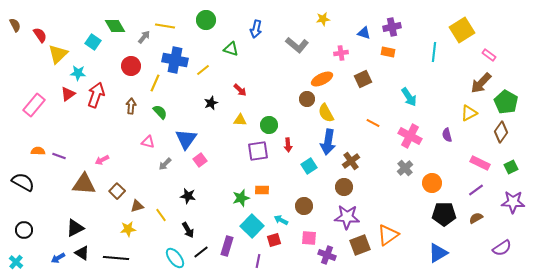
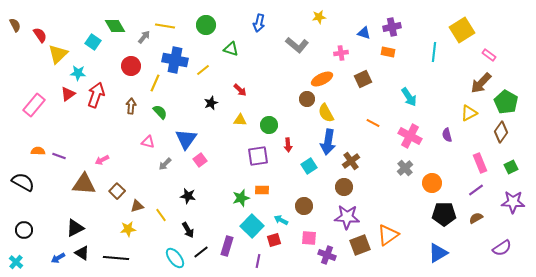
yellow star at (323, 19): moved 4 px left, 2 px up
green circle at (206, 20): moved 5 px down
blue arrow at (256, 29): moved 3 px right, 6 px up
purple square at (258, 151): moved 5 px down
pink rectangle at (480, 163): rotated 42 degrees clockwise
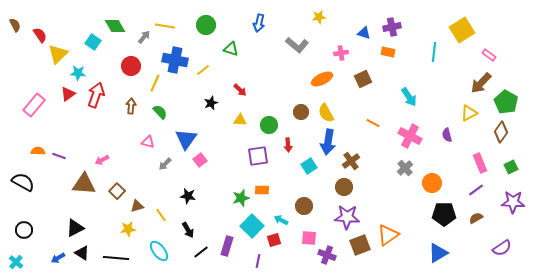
brown circle at (307, 99): moved 6 px left, 13 px down
cyan ellipse at (175, 258): moved 16 px left, 7 px up
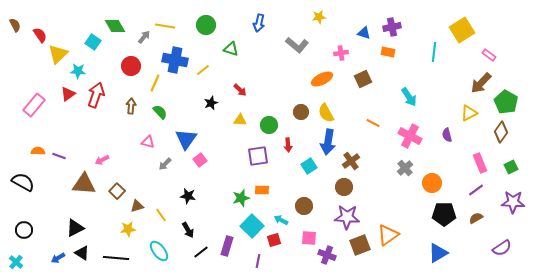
cyan star at (78, 73): moved 2 px up
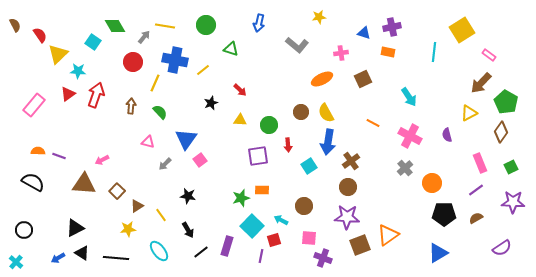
red circle at (131, 66): moved 2 px right, 4 px up
black semicircle at (23, 182): moved 10 px right
brown circle at (344, 187): moved 4 px right
brown triangle at (137, 206): rotated 16 degrees counterclockwise
purple cross at (327, 255): moved 4 px left, 3 px down
purple line at (258, 261): moved 3 px right, 5 px up
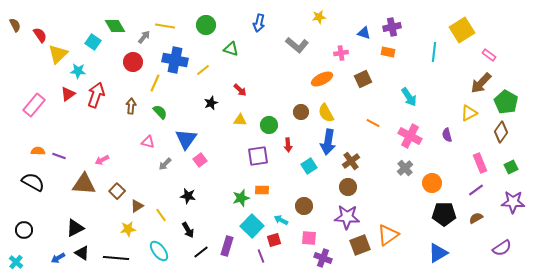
purple line at (261, 256): rotated 32 degrees counterclockwise
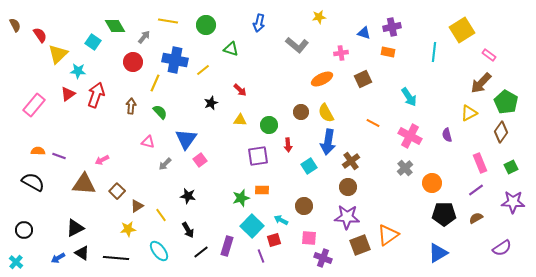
yellow line at (165, 26): moved 3 px right, 5 px up
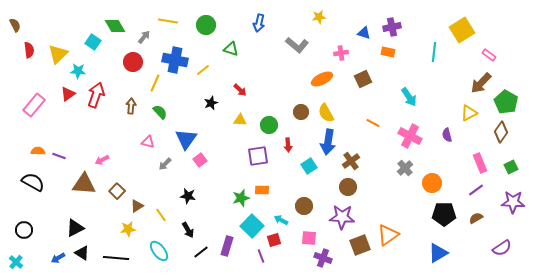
red semicircle at (40, 35): moved 11 px left, 15 px down; rotated 28 degrees clockwise
purple star at (347, 217): moved 5 px left
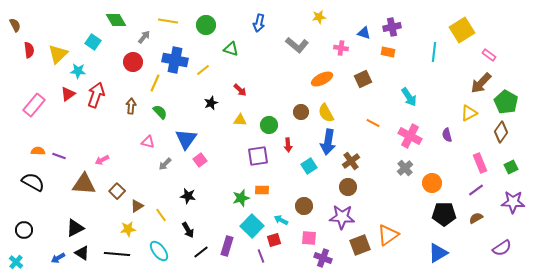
green diamond at (115, 26): moved 1 px right, 6 px up
pink cross at (341, 53): moved 5 px up; rotated 16 degrees clockwise
black line at (116, 258): moved 1 px right, 4 px up
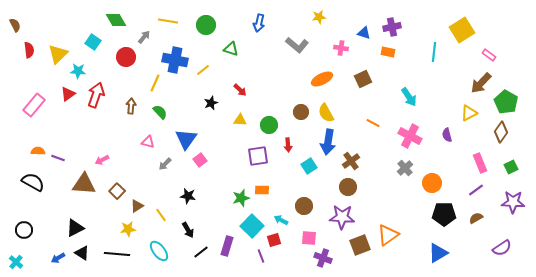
red circle at (133, 62): moved 7 px left, 5 px up
purple line at (59, 156): moved 1 px left, 2 px down
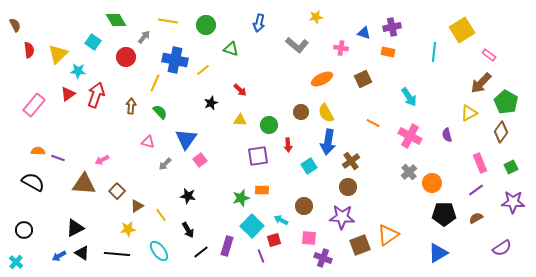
yellow star at (319, 17): moved 3 px left
gray cross at (405, 168): moved 4 px right, 4 px down
blue arrow at (58, 258): moved 1 px right, 2 px up
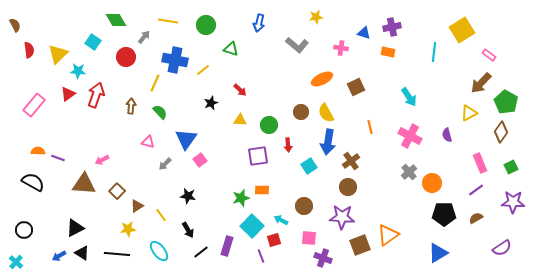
brown square at (363, 79): moved 7 px left, 8 px down
orange line at (373, 123): moved 3 px left, 4 px down; rotated 48 degrees clockwise
